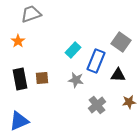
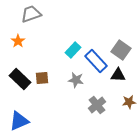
gray square: moved 8 px down
blue rectangle: rotated 65 degrees counterclockwise
black rectangle: rotated 35 degrees counterclockwise
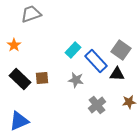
orange star: moved 4 px left, 4 px down
black triangle: moved 1 px left, 1 px up
